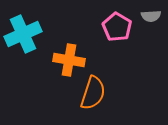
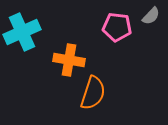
gray semicircle: rotated 42 degrees counterclockwise
pink pentagon: rotated 24 degrees counterclockwise
cyan cross: moved 1 px left, 2 px up
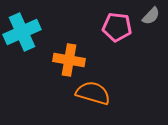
orange semicircle: rotated 92 degrees counterclockwise
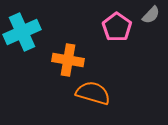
gray semicircle: moved 1 px up
pink pentagon: rotated 28 degrees clockwise
orange cross: moved 1 px left
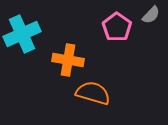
cyan cross: moved 2 px down
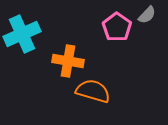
gray semicircle: moved 4 px left
orange cross: moved 1 px down
orange semicircle: moved 2 px up
